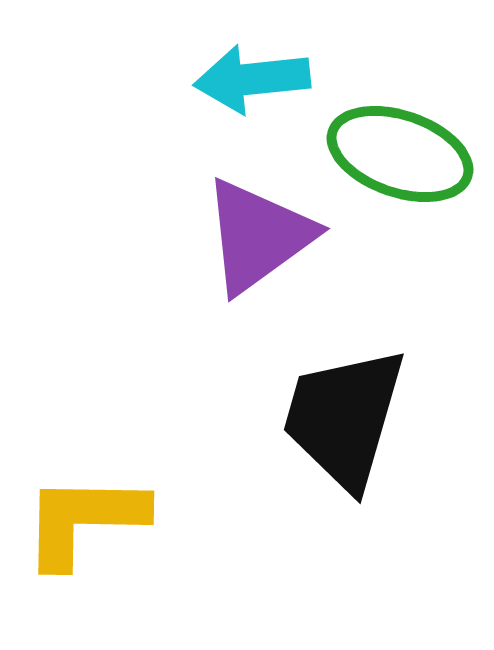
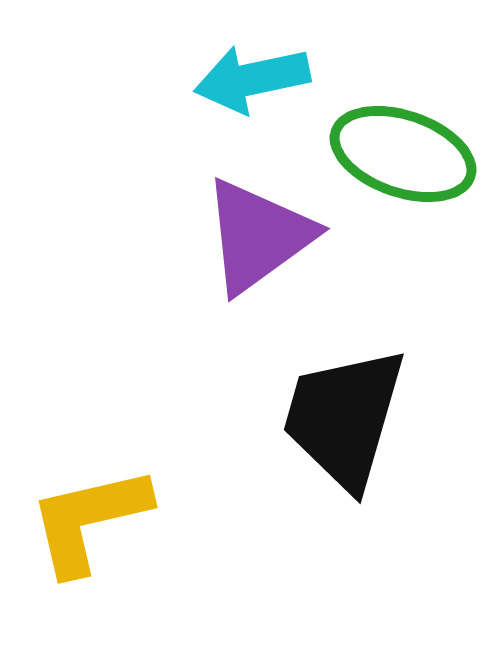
cyan arrow: rotated 6 degrees counterclockwise
green ellipse: moved 3 px right
yellow L-shape: moved 5 px right; rotated 14 degrees counterclockwise
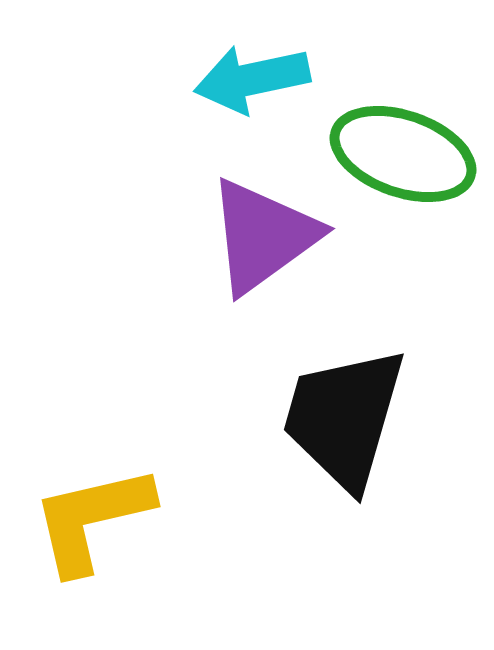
purple triangle: moved 5 px right
yellow L-shape: moved 3 px right, 1 px up
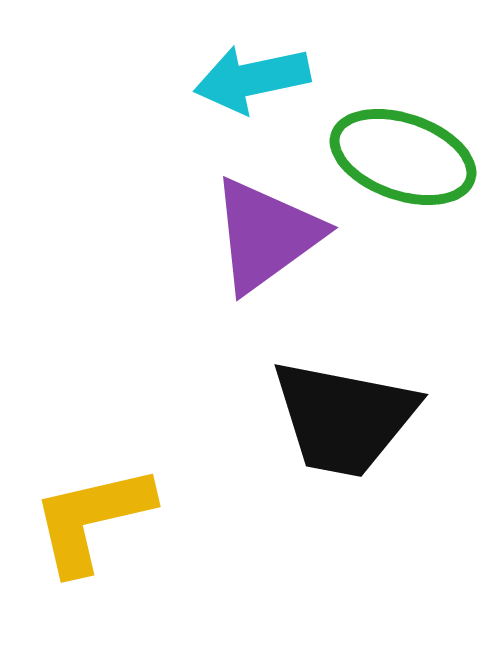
green ellipse: moved 3 px down
purple triangle: moved 3 px right, 1 px up
black trapezoid: rotated 95 degrees counterclockwise
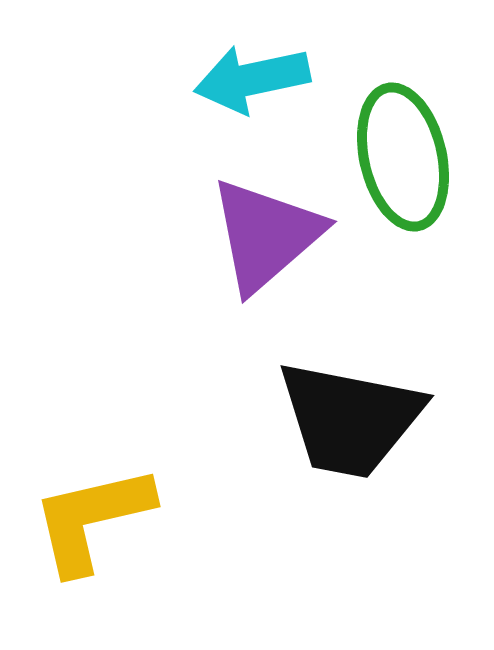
green ellipse: rotated 58 degrees clockwise
purple triangle: rotated 5 degrees counterclockwise
black trapezoid: moved 6 px right, 1 px down
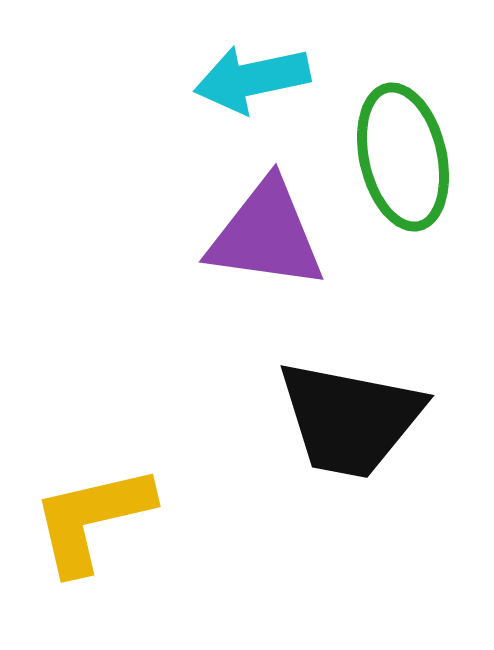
purple triangle: rotated 49 degrees clockwise
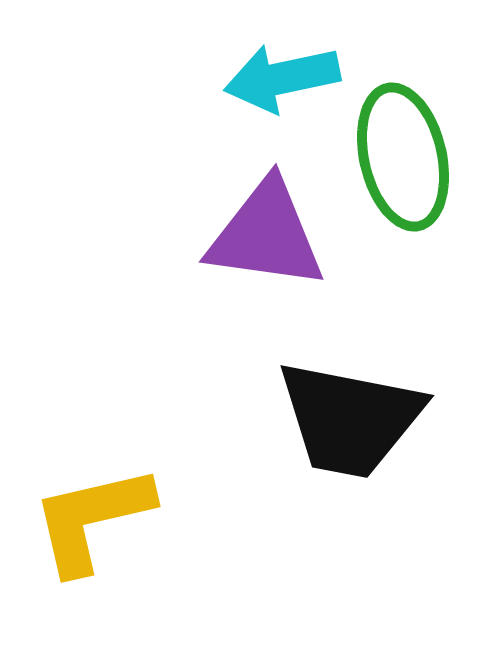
cyan arrow: moved 30 px right, 1 px up
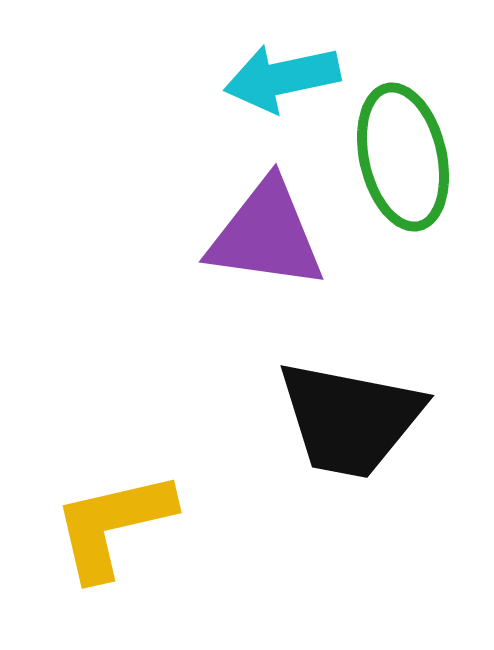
yellow L-shape: moved 21 px right, 6 px down
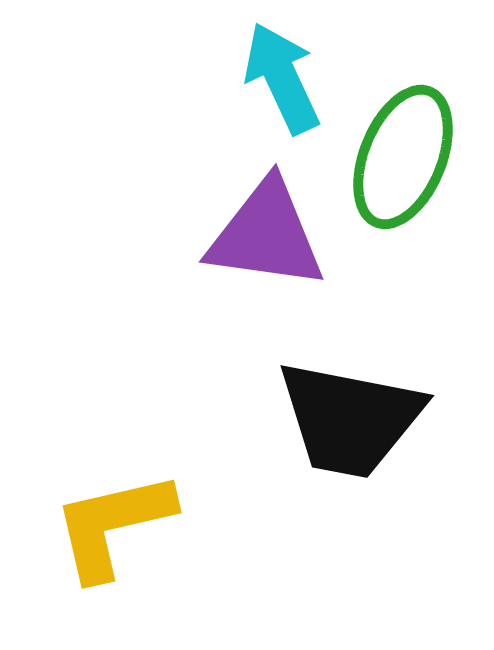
cyan arrow: rotated 77 degrees clockwise
green ellipse: rotated 35 degrees clockwise
